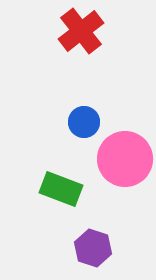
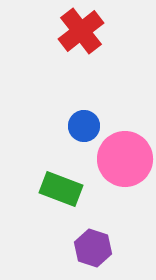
blue circle: moved 4 px down
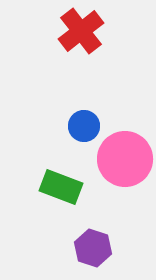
green rectangle: moved 2 px up
